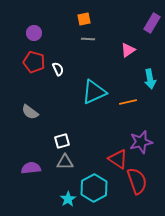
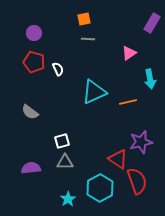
pink triangle: moved 1 px right, 3 px down
cyan hexagon: moved 6 px right
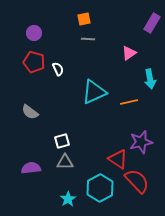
orange line: moved 1 px right
red semicircle: rotated 24 degrees counterclockwise
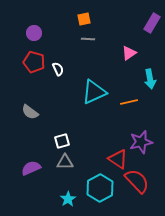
purple semicircle: rotated 18 degrees counterclockwise
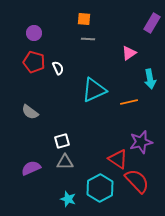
orange square: rotated 16 degrees clockwise
white semicircle: moved 1 px up
cyan triangle: moved 2 px up
cyan star: rotated 21 degrees counterclockwise
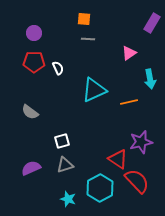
red pentagon: rotated 15 degrees counterclockwise
gray triangle: moved 3 px down; rotated 18 degrees counterclockwise
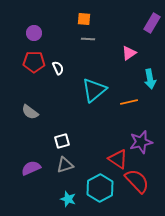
cyan triangle: rotated 16 degrees counterclockwise
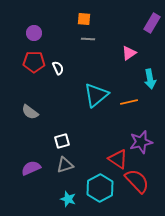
cyan triangle: moved 2 px right, 5 px down
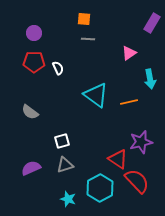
cyan triangle: rotated 44 degrees counterclockwise
